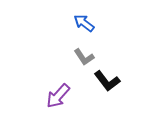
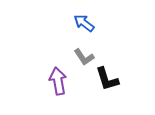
black L-shape: moved 2 px up; rotated 20 degrees clockwise
purple arrow: moved 15 px up; rotated 128 degrees clockwise
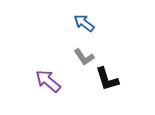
purple arrow: moved 10 px left; rotated 40 degrees counterclockwise
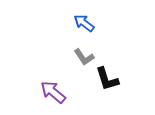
purple arrow: moved 5 px right, 11 px down
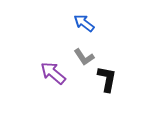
black L-shape: rotated 152 degrees counterclockwise
purple arrow: moved 19 px up
